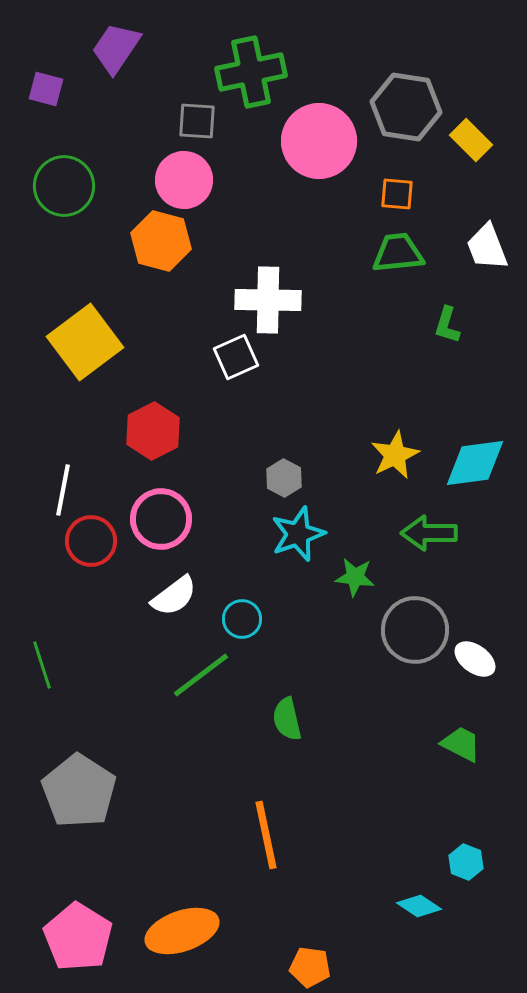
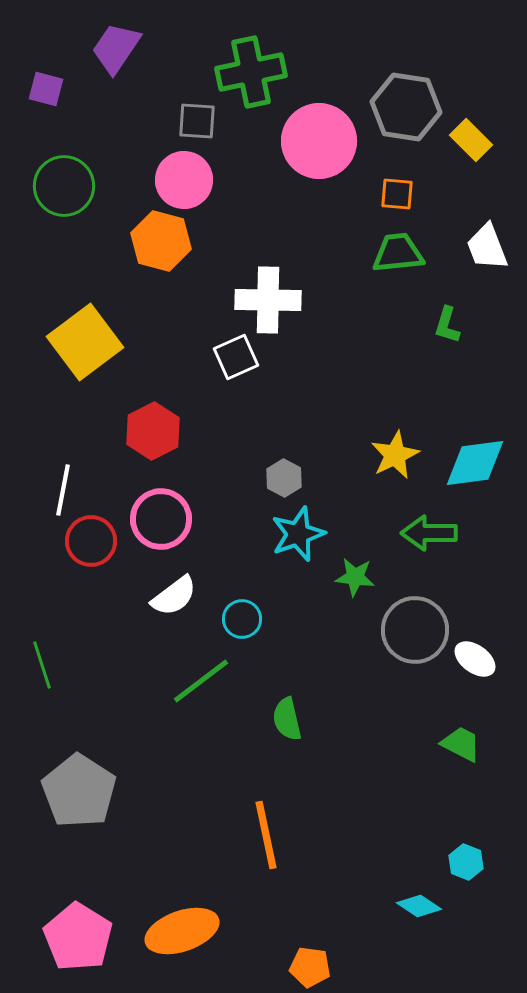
green line at (201, 675): moved 6 px down
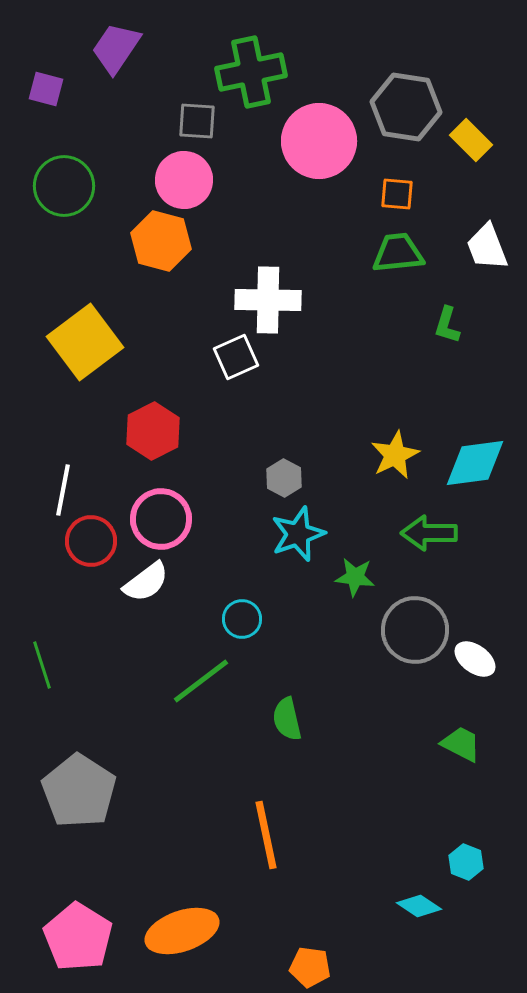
white semicircle at (174, 596): moved 28 px left, 14 px up
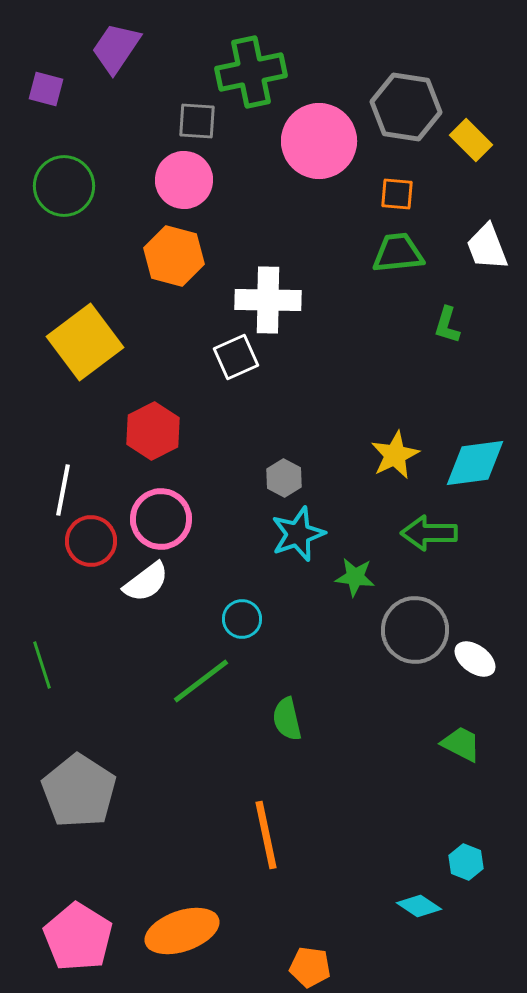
orange hexagon at (161, 241): moved 13 px right, 15 px down
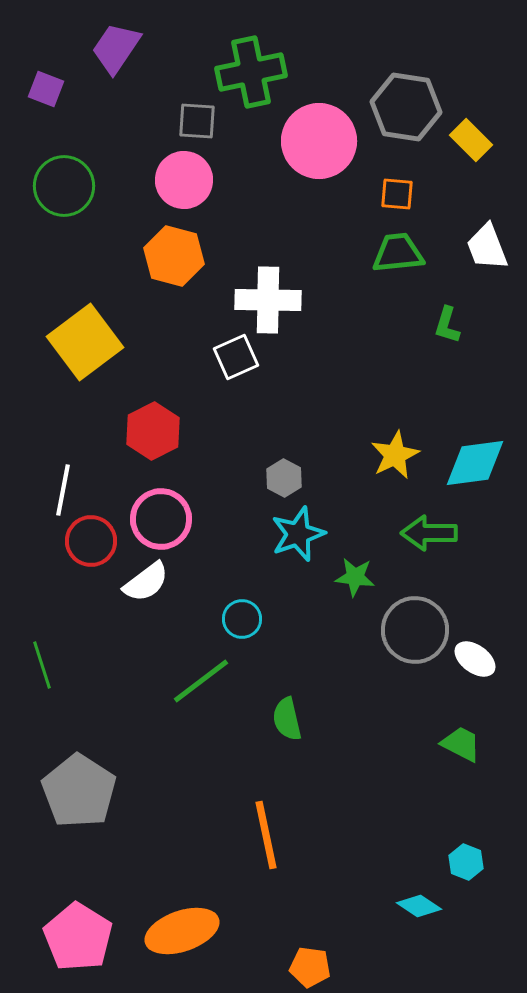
purple square at (46, 89): rotated 6 degrees clockwise
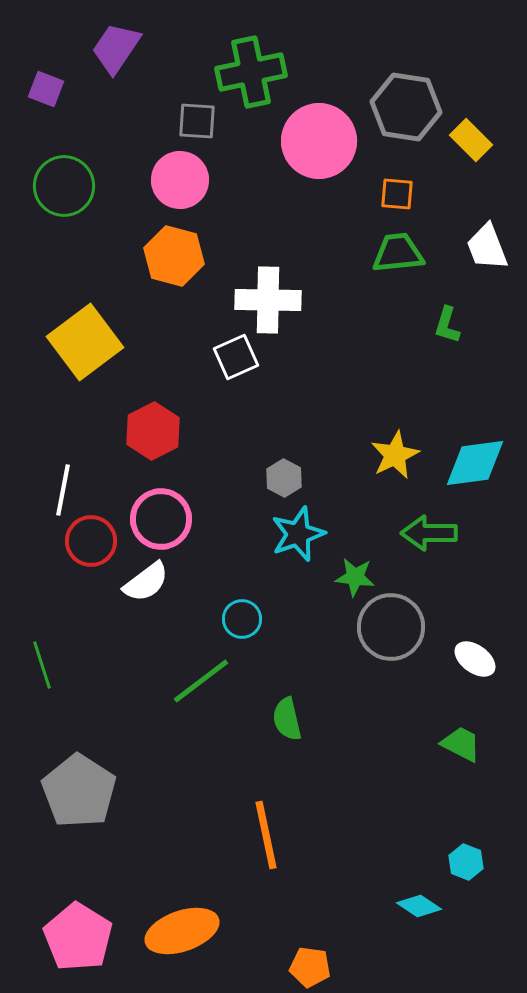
pink circle at (184, 180): moved 4 px left
gray circle at (415, 630): moved 24 px left, 3 px up
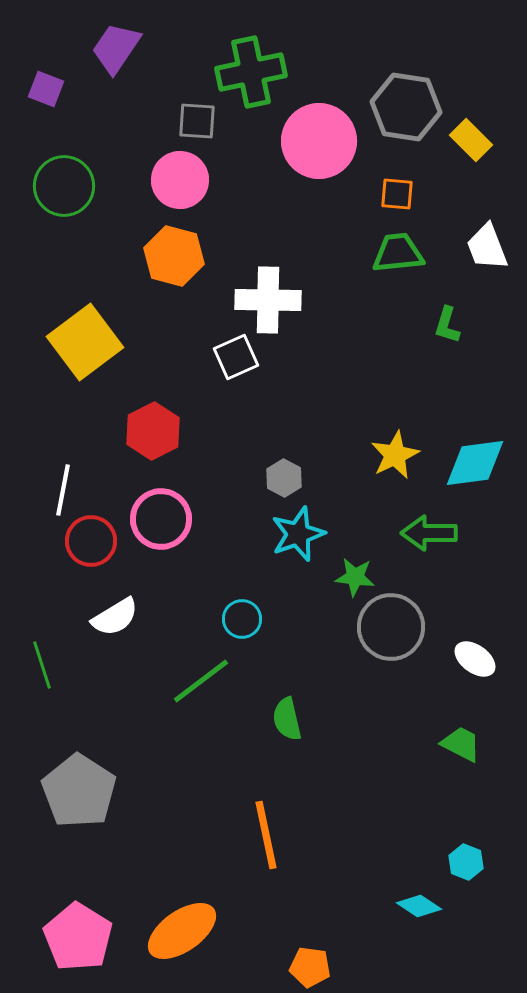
white semicircle at (146, 582): moved 31 px left, 35 px down; rotated 6 degrees clockwise
orange ellipse at (182, 931): rotated 16 degrees counterclockwise
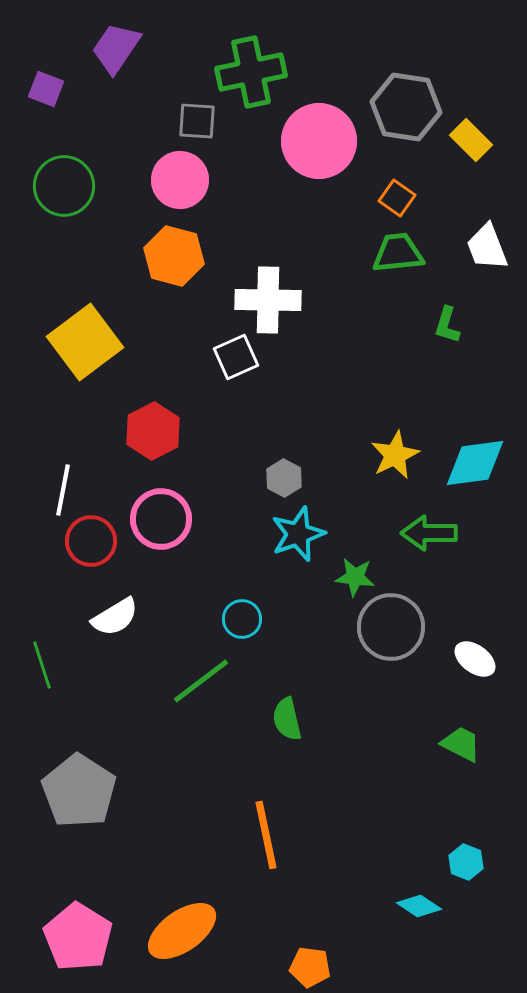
orange square at (397, 194): moved 4 px down; rotated 30 degrees clockwise
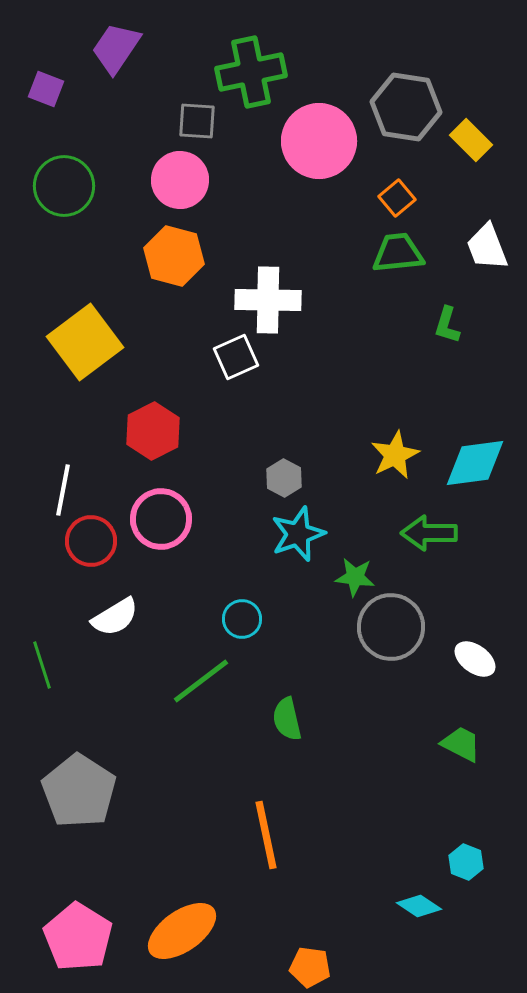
orange square at (397, 198): rotated 15 degrees clockwise
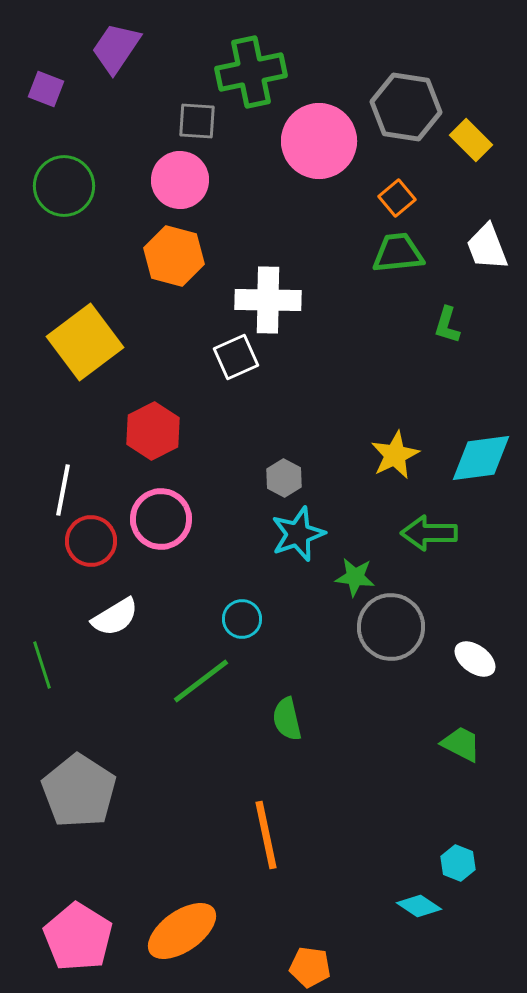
cyan diamond at (475, 463): moved 6 px right, 5 px up
cyan hexagon at (466, 862): moved 8 px left, 1 px down
